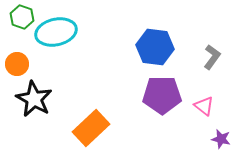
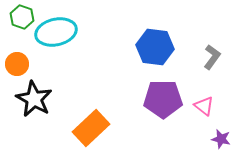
purple pentagon: moved 1 px right, 4 px down
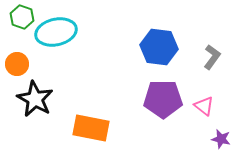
blue hexagon: moved 4 px right
black star: moved 1 px right
orange rectangle: rotated 54 degrees clockwise
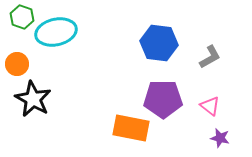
blue hexagon: moved 4 px up
gray L-shape: moved 2 px left; rotated 25 degrees clockwise
black star: moved 2 px left
pink triangle: moved 6 px right
orange rectangle: moved 40 px right
purple star: moved 1 px left, 1 px up
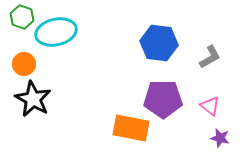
orange circle: moved 7 px right
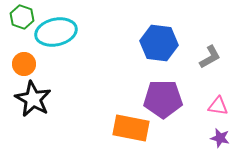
pink triangle: moved 8 px right; rotated 30 degrees counterclockwise
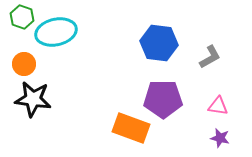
black star: rotated 21 degrees counterclockwise
orange rectangle: rotated 9 degrees clockwise
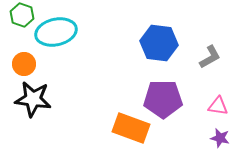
green hexagon: moved 2 px up
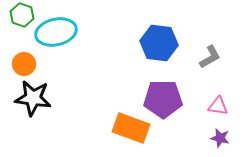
black star: moved 1 px up
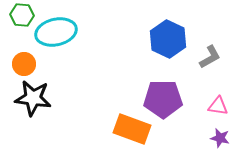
green hexagon: rotated 15 degrees counterclockwise
blue hexagon: moved 9 px right, 4 px up; rotated 18 degrees clockwise
orange rectangle: moved 1 px right, 1 px down
